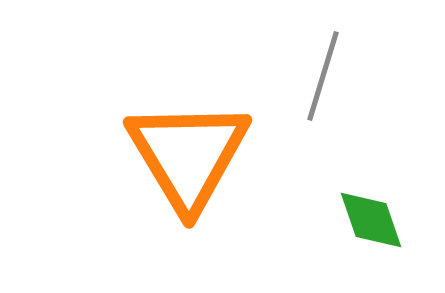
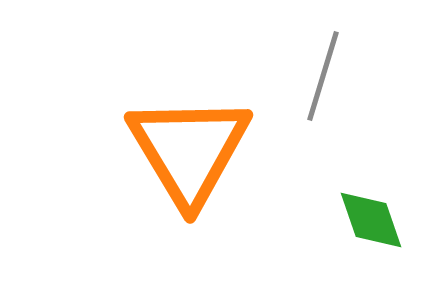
orange triangle: moved 1 px right, 5 px up
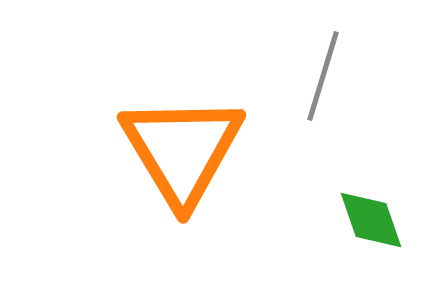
orange triangle: moved 7 px left
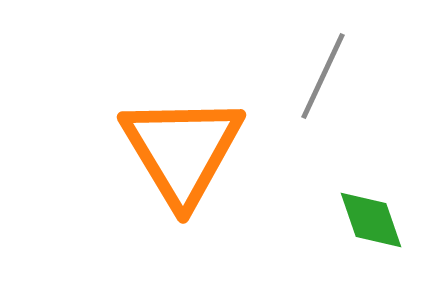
gray line: rotated 8 degrees clockwise
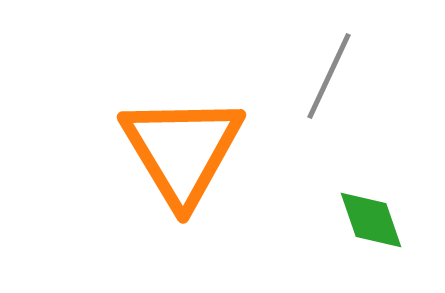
gray line: moved 6 px right
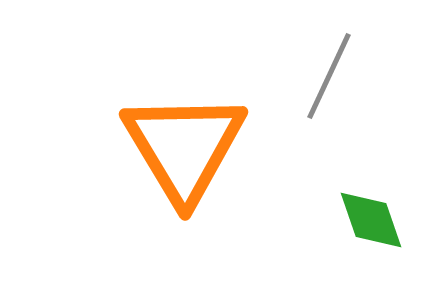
orange triangle: moved 2 px right, 3 px up
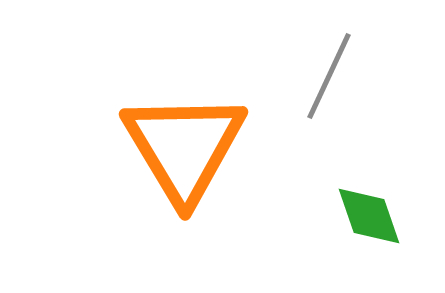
green diamond: moved 2 px left, 4 px up
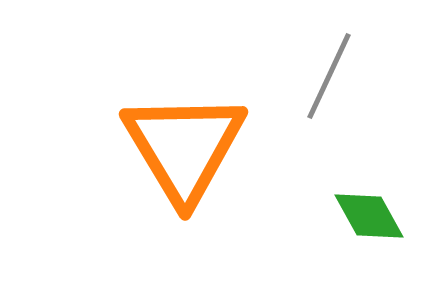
green diamond: rotated 10 degrees counterclockwise
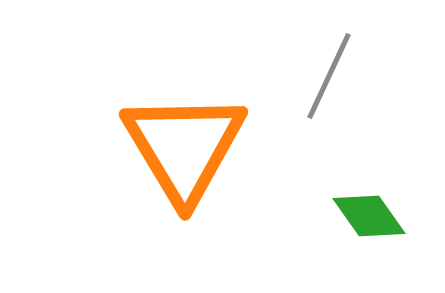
green diamond: rotated 6 degrees counterclockwise
